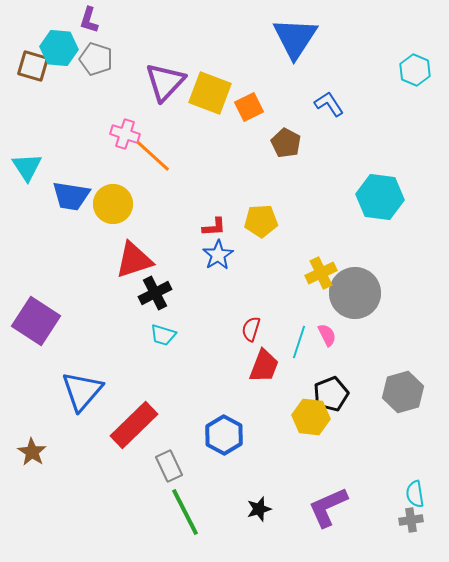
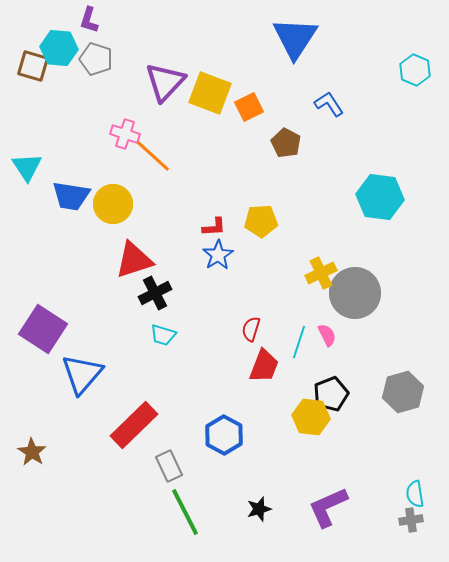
purple square at (36, 321): moved 7 px right, 8 px down
blue triangle at (82, 391): moved 17 px up
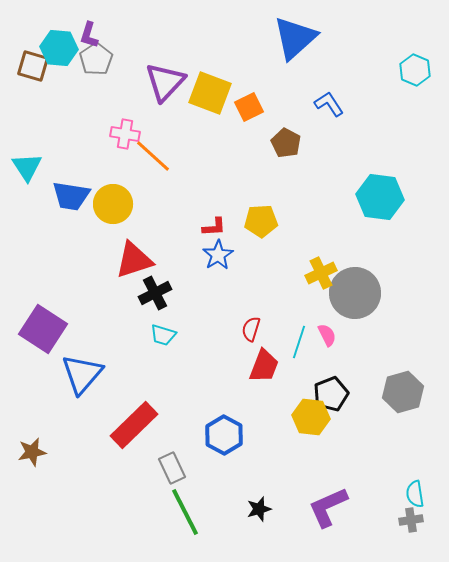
purple L-shape at (89, 20): moved 15 px down
blue triangle at (295, 38): rotated 15 degrees clockwise
gray pentagon at (96, 59): rotated 20 degrees clockwise
pink cross at (125, 134): rotated 8 degrees counterclockwise
brown star at (32, 452): rotated 28 degrees clockwise
gray rectangle at (169, 466): moved 3 px right, 2 px down
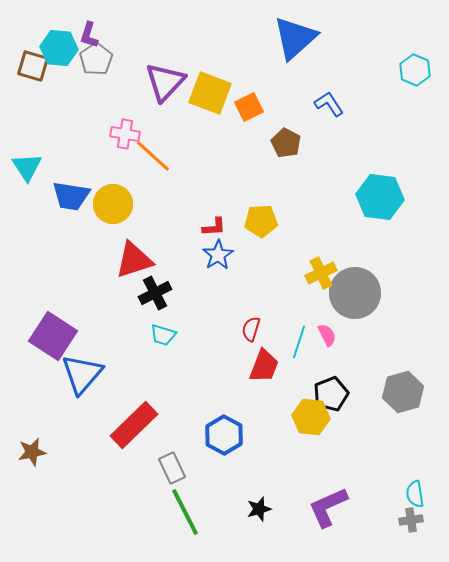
purple square at (43, 329): moved 10 px right, 7 px down
